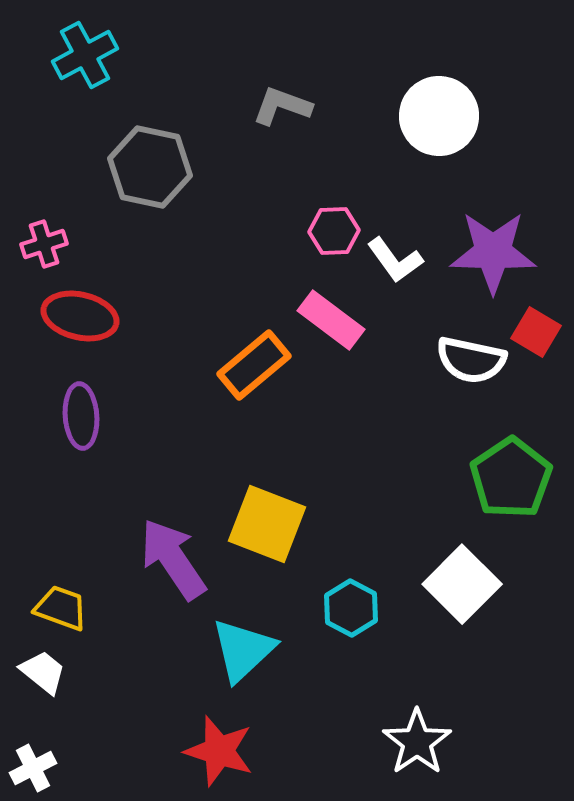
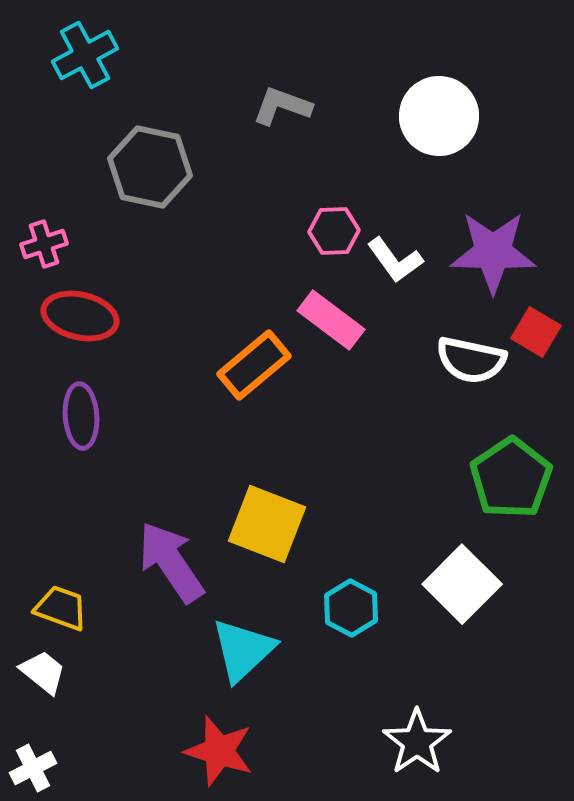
purple arrow: moved 2 px left, 3 px down
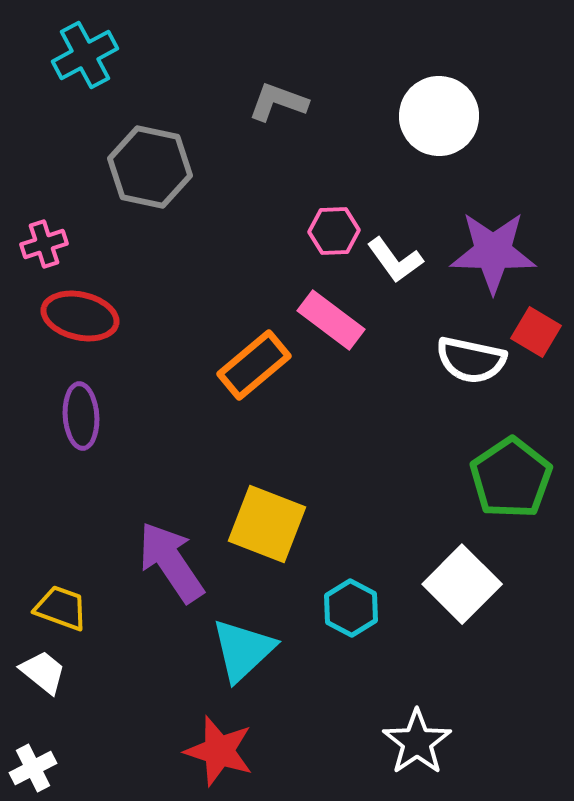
gray L-shape: moved 4 px left, 4 px up
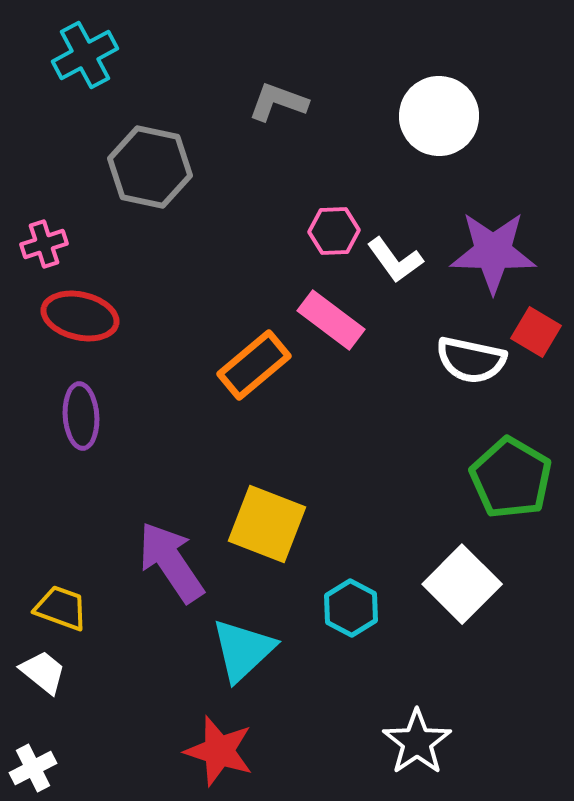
green pentagon: rotated 8 degrees counterclockwise
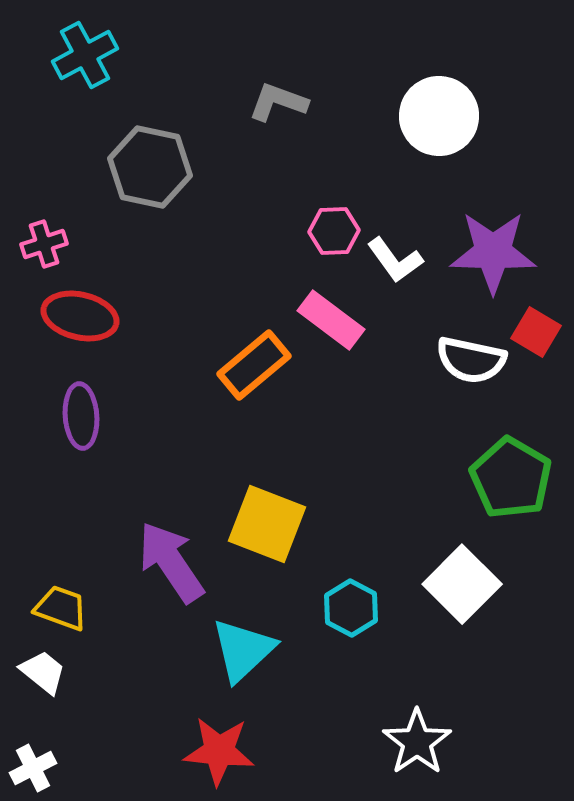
red star: rotated 12 degrees counterclockwise
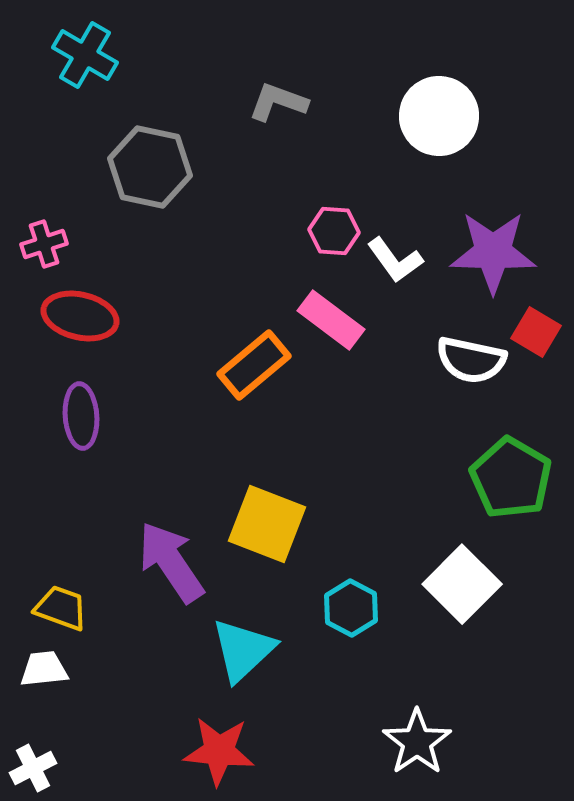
cyan cross: rotated 32 degrees counterclockwise
pink hexagon: rotated 6 degrees clockwise
white trapezoid: moved 1 px right, 3 px up; rotated 45 degrees counterclockwise
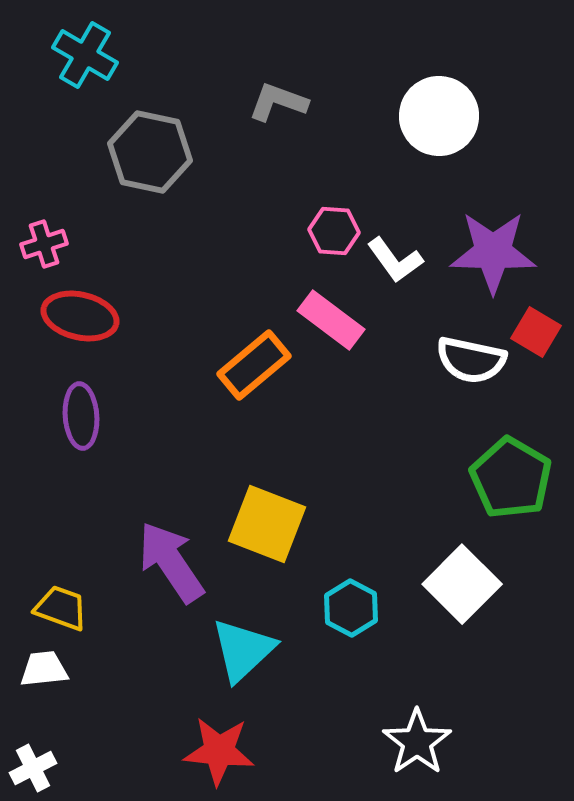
gray hexagon: moved 15 px up
